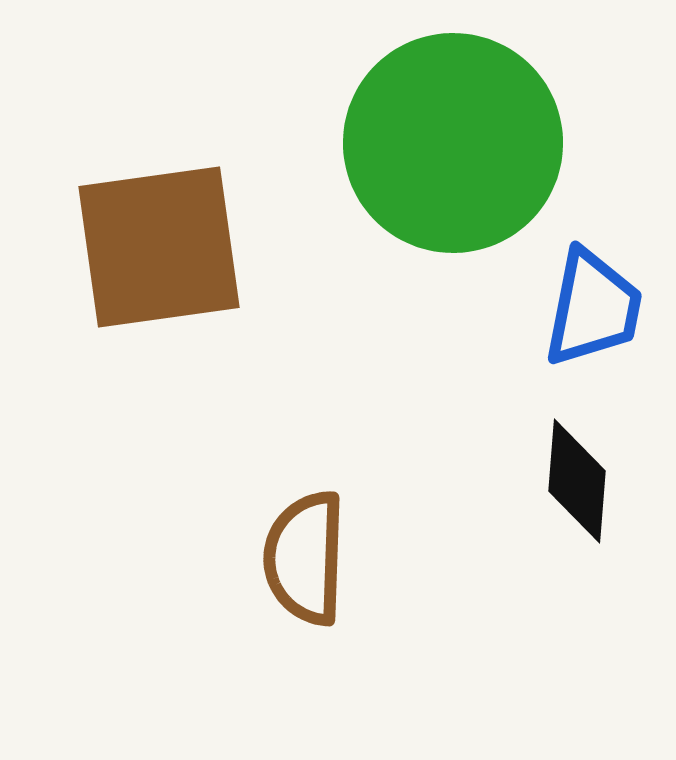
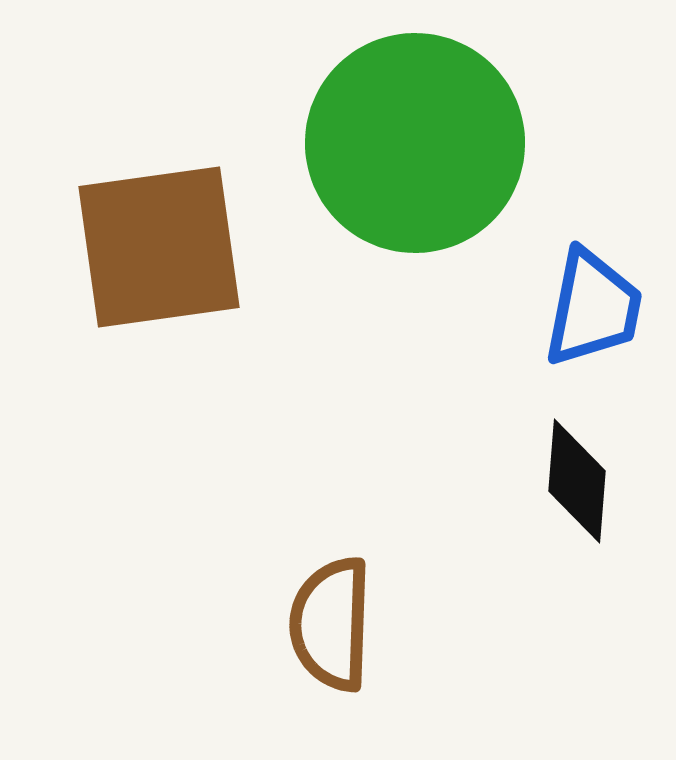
green circle: moved 38 px left
brown semicircle: moved 26 px right, 66 px down
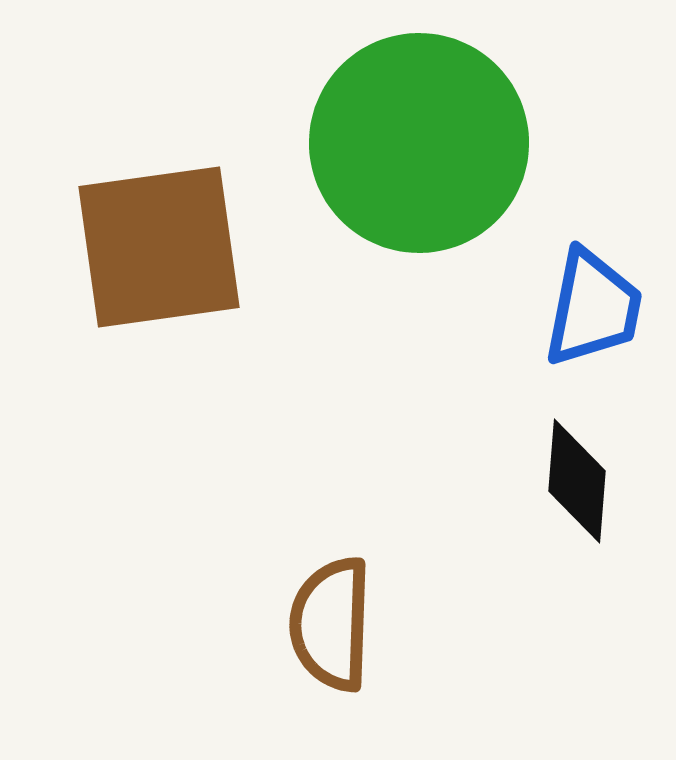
green circle: moved 4 px right
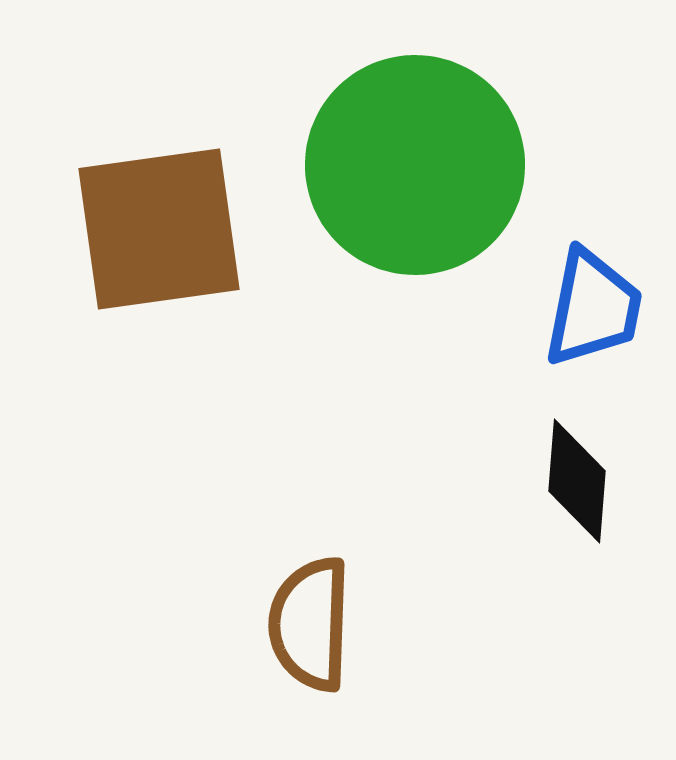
green circle: moved 4 px left, 22 px down
brown square: moved 18 px up
brown semicircle: moved 21 px left
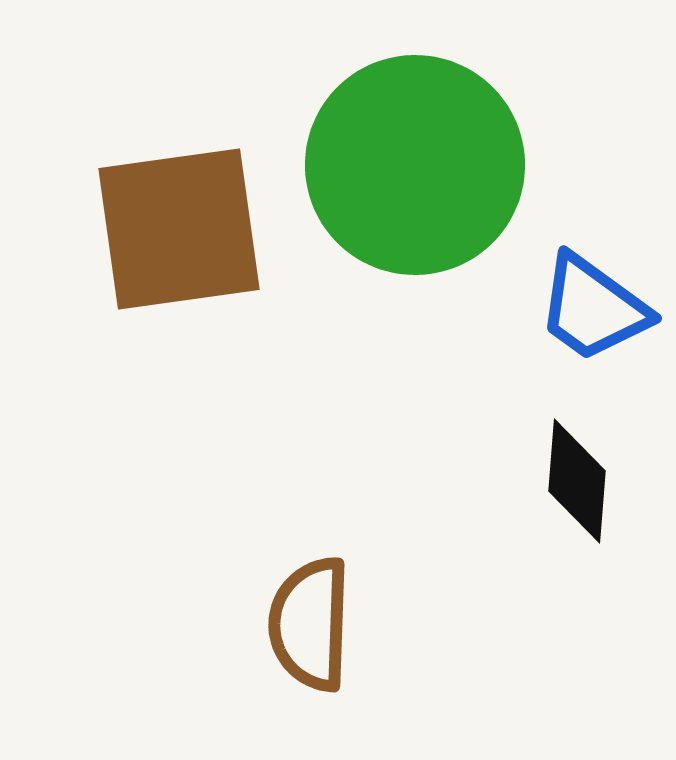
brown square: moved 20 px right
blue trapezoid: rotated 115 degrees clockwise
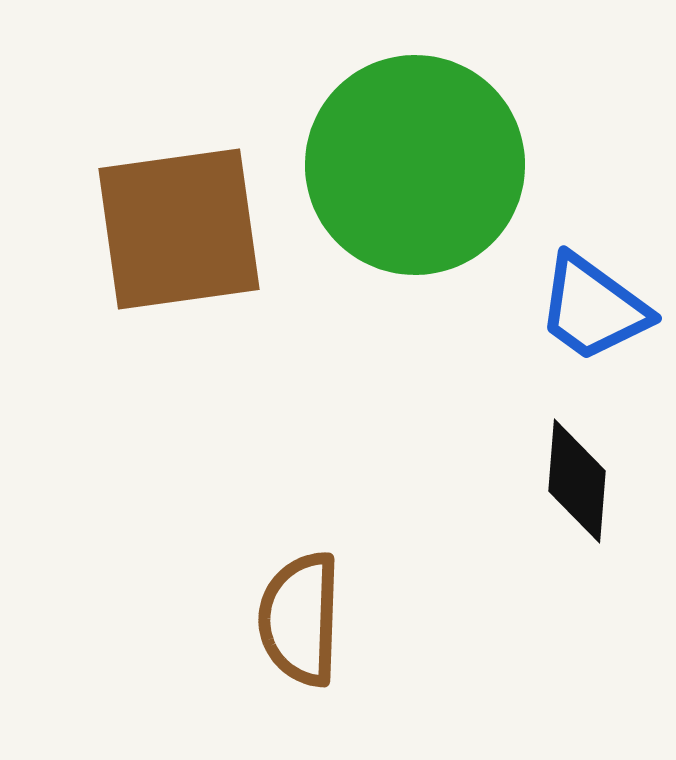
brown semicircle: moved 10 px left, 5 px up
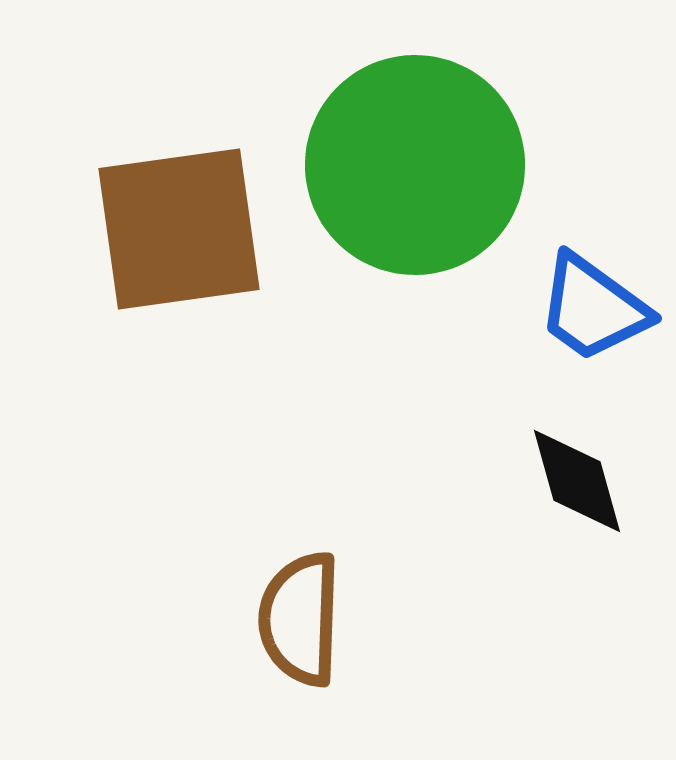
black diamond: rotated 20 degrees counterclockwise
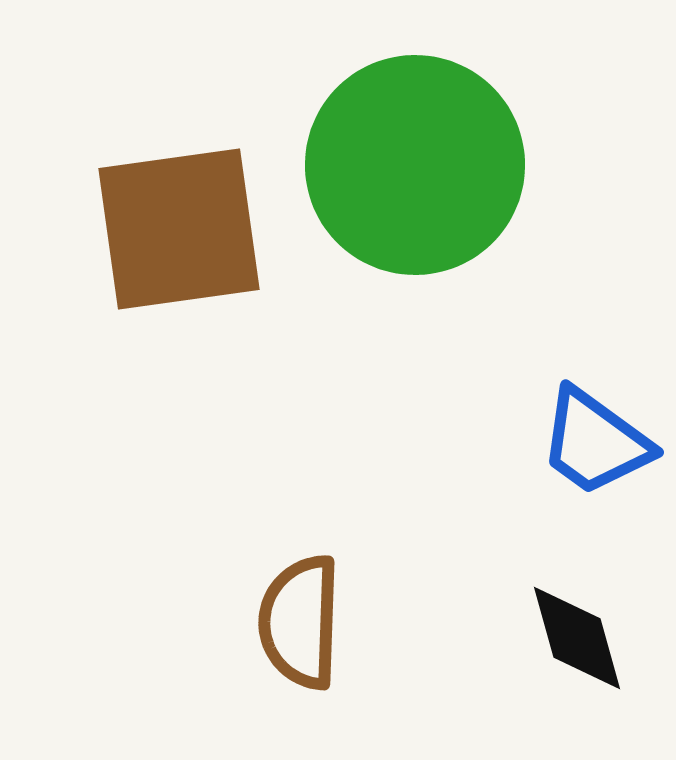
blue trapezoid: moved 2 px right, 134 px down
black diamond: moved 157 px down
brown semicircle: moved 3 px down
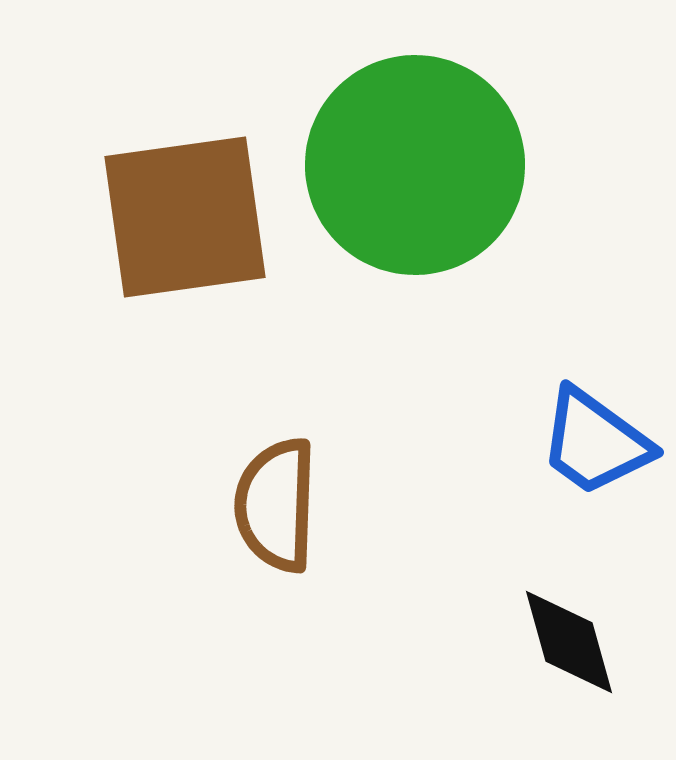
brown square: moved 6 px right, 12 px up
brown semicircle: moved 24 px left, 117 px up
black diamond: moved 8 px left, 4 px down
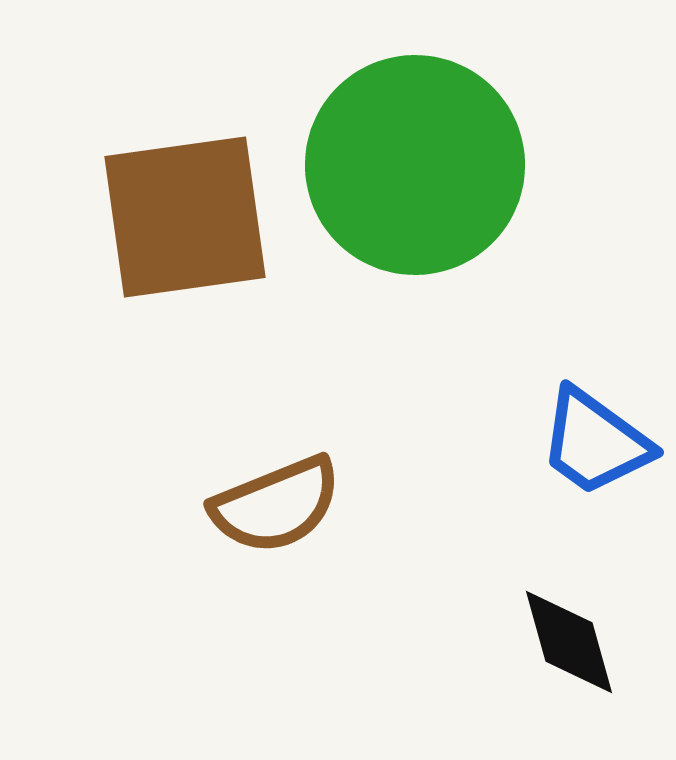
brown semicircle: rotated 114 degrees counterclockwise
